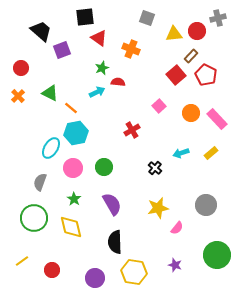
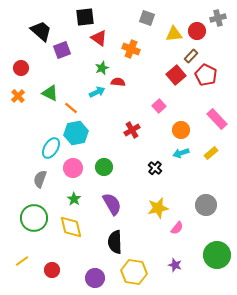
orange circle at (191, 113): moved 10 px left, 17 px down
gray semicircle at (40, 182): moved 3 px up
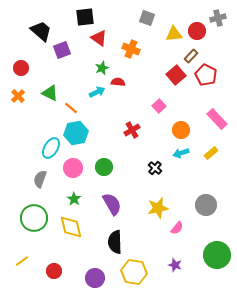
red circle at (52, 270): moved 2 px right, 1 px down
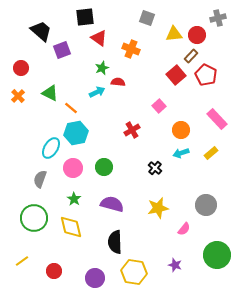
red circle at (197, 31): moved 4 px down
purple semicircle at (112, 204): rotated 45 degrees counterclockwise
pink semicircle at (177, 228): moved 7 px right, 1 px down
